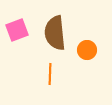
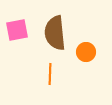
pink square: rotated 10 degrees clockwise
orange circle: moved 1 px left, 2 px down
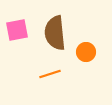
orange line: rotated 70 degrees clockwise
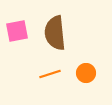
pink square: moved 1 px down
orange circle: moved 21 px down
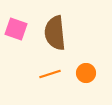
pink square: moved 1 px left, 2 px up; rotated 30 degrees clockwise
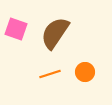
brown semicircle: rotated 40 degrees clockwise
orange circle: moved 1 px left, 1 px up
